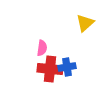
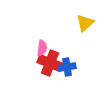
red cross: moved 6 px up; rotated 15 degrees clockwise
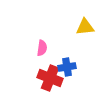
yellow triangle: moved 4 px down; rotated 36 degrees clockwise
red cross: moved 15 px down
